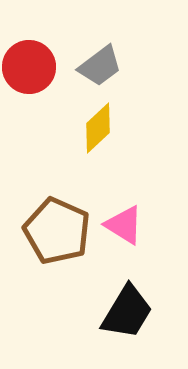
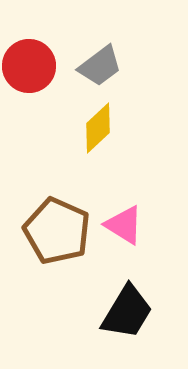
red circle: moved 1 px up
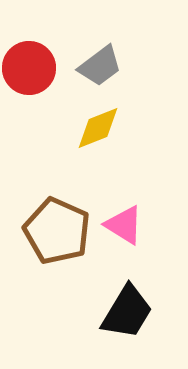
red circle: moved 2 px down
yellow diamond: rotated 21 degrees clockwise
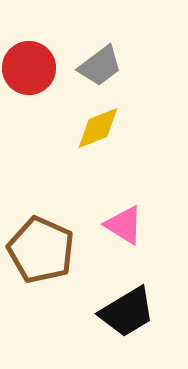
brown pentagon: moved 16 px left, 19 px down
black trapezoid: rotated 28 degrees clockwise
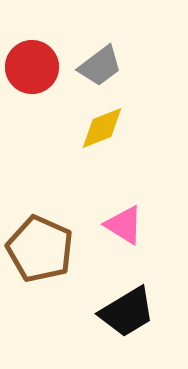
red circle: moved 3 px right, 1 px up
yellow diamond: moved 4 px right
brown pentagon: moved 1 px left, 1 px up
